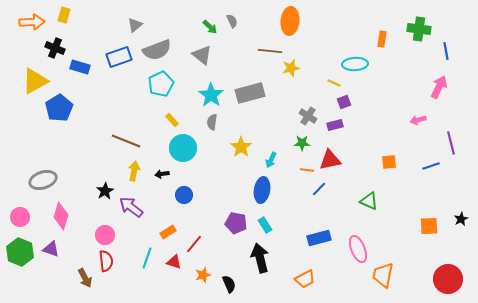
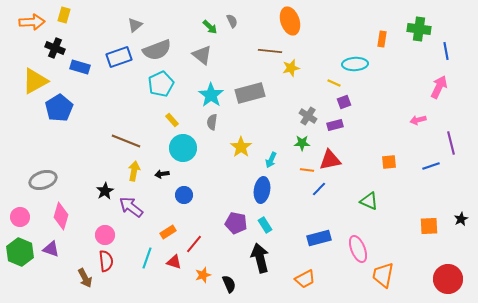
orange ellipse at (290, 21): rotated 24 degrees counterclockwise
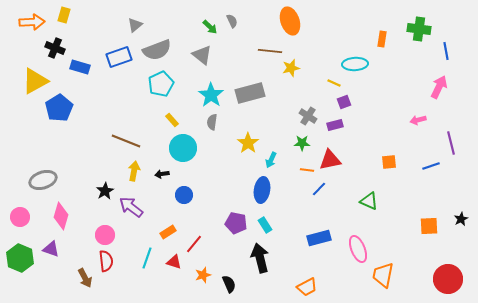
yellow star at (241, 147): moved 7 px right, 4 px up
green hexagon at (20, 252): moved 6 px down
orange trapezoid at (305, 279): moved 2 px right, 8 px down
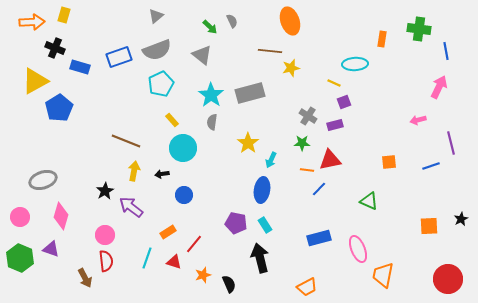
gray triangle at (135, 25): moved 21 px right, 9 px up
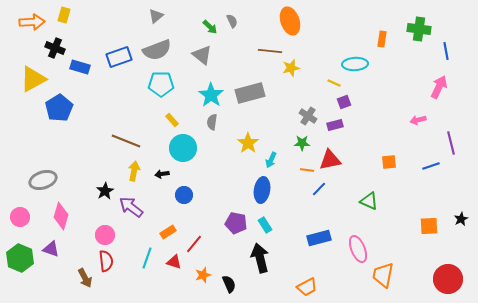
yellow triangle at (35, 81): moved 2 px left, 2 px up
cyan pentagon at (161, 84): rotated 25 degrees clockwise
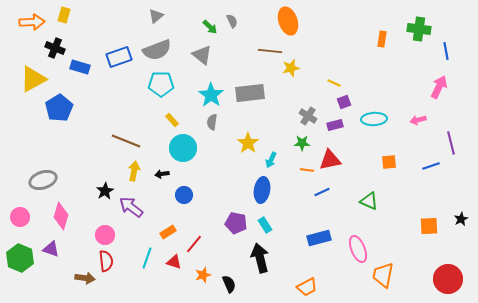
orange ellipse at (290, 21): moved 2 px left
cyan ellipse at (355, 64): moved 19 px right, 55 px down
gray rectangle at (250, 93): rotated 8 degrees clockwise
blue line at (319, 189): moved 3 px right, 3 px down; rotated 21 degrees clockwise
brown arrow at (85, 278): rotated 54 degrees counterclockwise
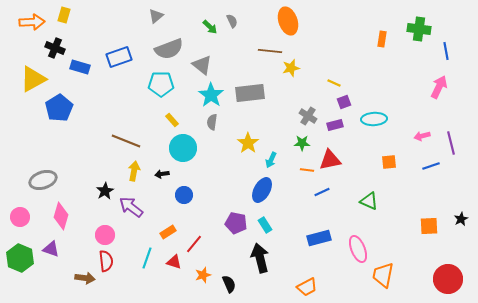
gray semicircle at (157, 50): moved 12 px right, 1 px up
gray triangle at (202, 55): moved 10 px down
pink arrow at (418, 120): moved 4 px right, 16 px down
blue ellipse at (262, 190): rotated 20 degrees clockwise
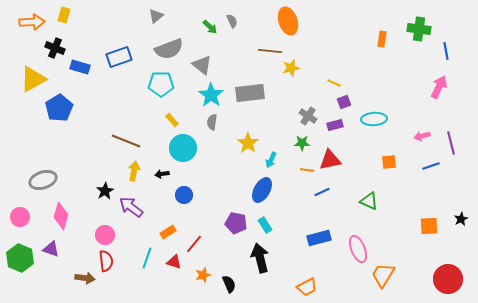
orange trapezoid at (383, 275): rotated 20 degrees clockwise
